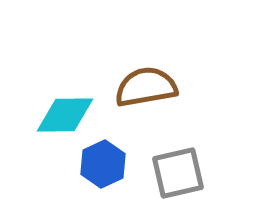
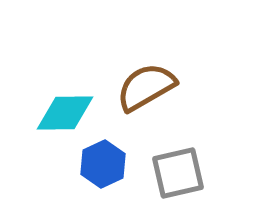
brown semicircle: rotated 20 degrees counterclockwise
cyan diamond: moved 2 px up
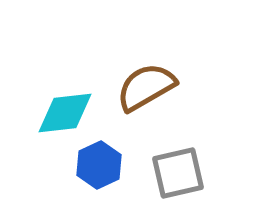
cyan diamond: rotated 6 degrees counterclockwise
blue hexagon: moved 4 px left, 1 px down
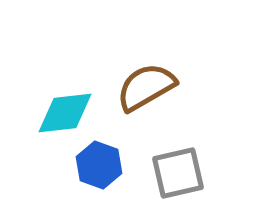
blue hexagon: rotated 15 degrees counterclockwise
